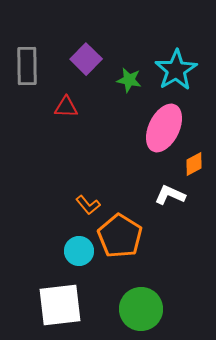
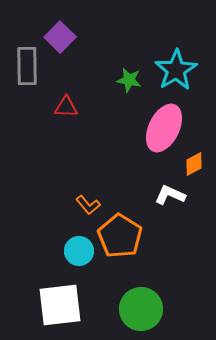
purple square: moved 26 px left, 22 px up
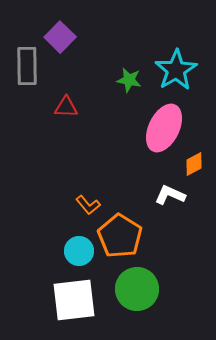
white square: moved 14 px right, 5 px up
green circle: moved 4 px left, 20 px up
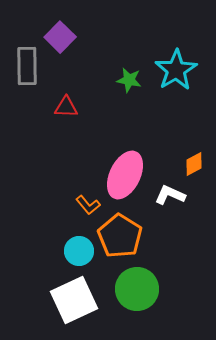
pink ellipse: moved 39 px left, 47 px down
white square: rotated 18 degrees counterclockwise
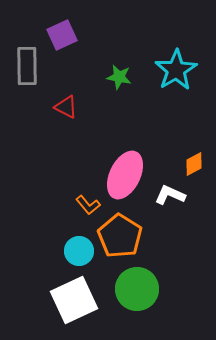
purple square: moved 2 px right, 2 px up; rotated 20 degrees clockwise
green star: moved 10 px left, 3 px up
red triangle: rotated 25 degrees clockwise
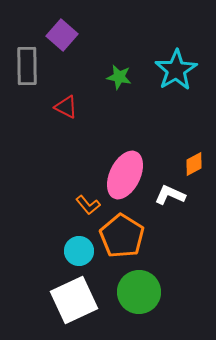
purple square: rotated 24 degrees counterclockwise
orange pentagon: moved 2 px right
green circle: moved 2 px right, 3 px down
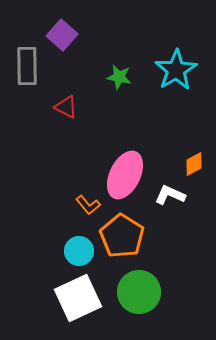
white square: moved 4 px right, 2 px up
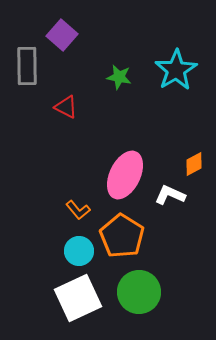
orange L-shape: moved 10 px left, 5 px down
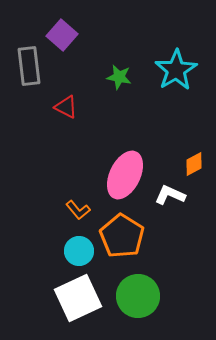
gray rectangle: moved 2 px right; rotated 6 degrees counterclockwise
green circle: moved 1 px left, 4 px down
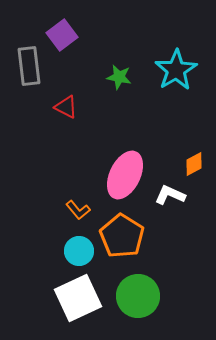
purple square: rotated 12 degrees clockwise
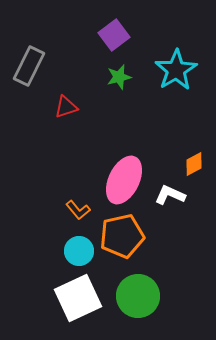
purple square: moved 52 px right
gray rectangle: rotated 33 degrees clockwise
green star: rotated 25 degrees counterclockwise
red triangle: rotated 45 degrees counterclockwise
pink ellipse: moved 1 px left, 5 px down
orange pentagon: rotated 27 degrees clockwise
